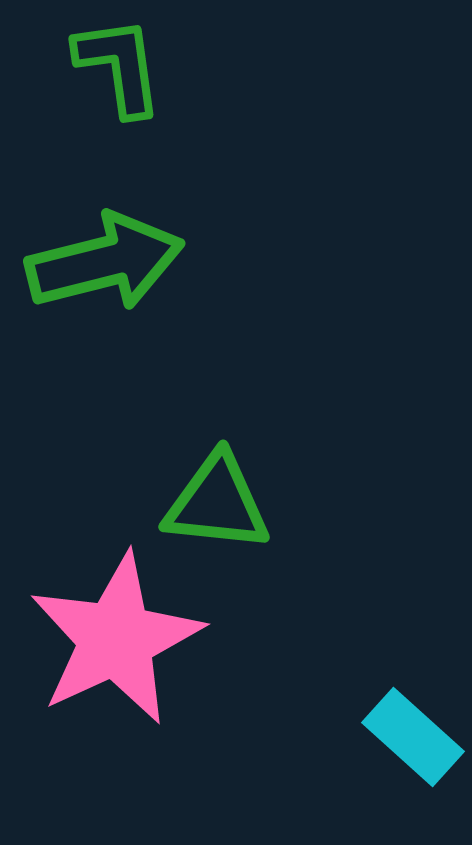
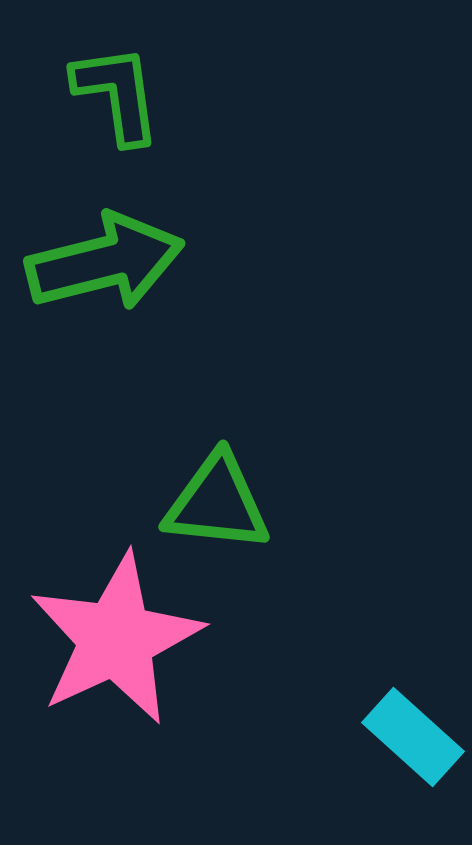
green L-shape: moved 2 px left, 28 px down
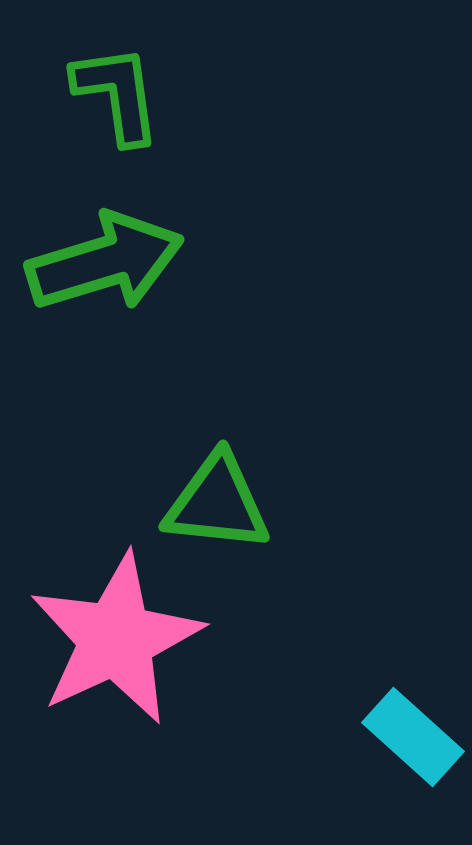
green arrow: rotated 3 degrees counterclockwise
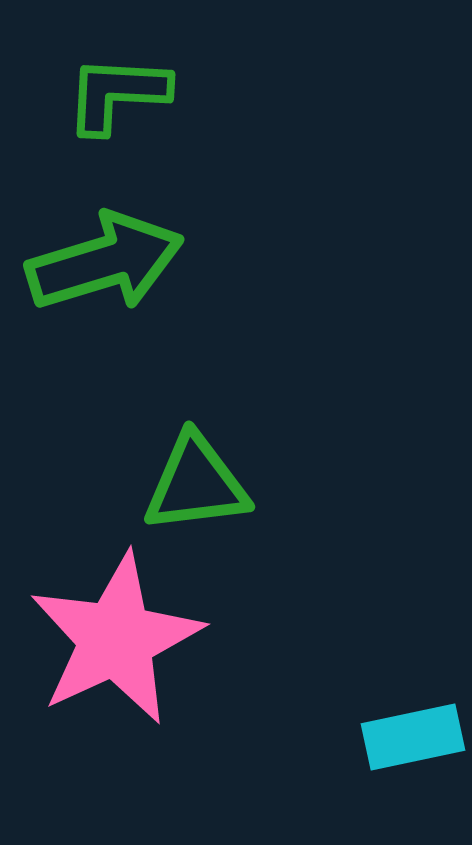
green L-shape: rotated 79 degrees counterclockwise
green triangle: moved 21 px left, 19 px up; rotated 13 degrees counterclockwise
cyan rectangle: rotated 54 degrees counterclockwise
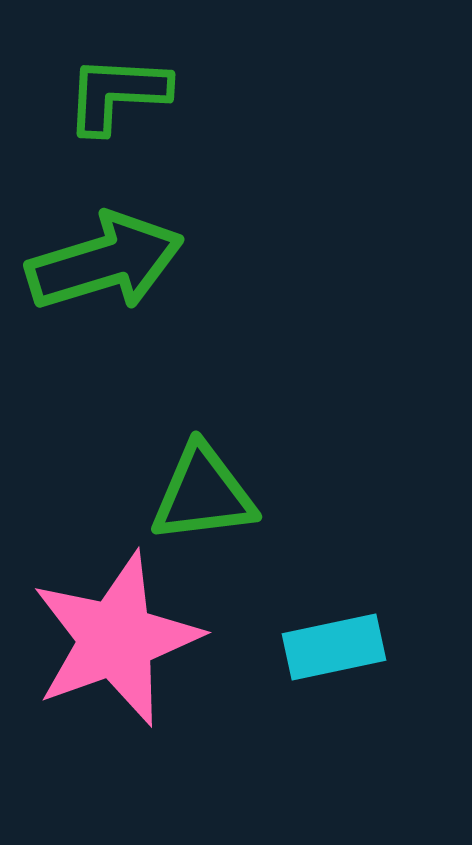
green triangle: moved 7 px right, 10 px down
pink star: rotated 5 degrees clockwise
cyan rectangle: moved 79 px left, 90 px up
